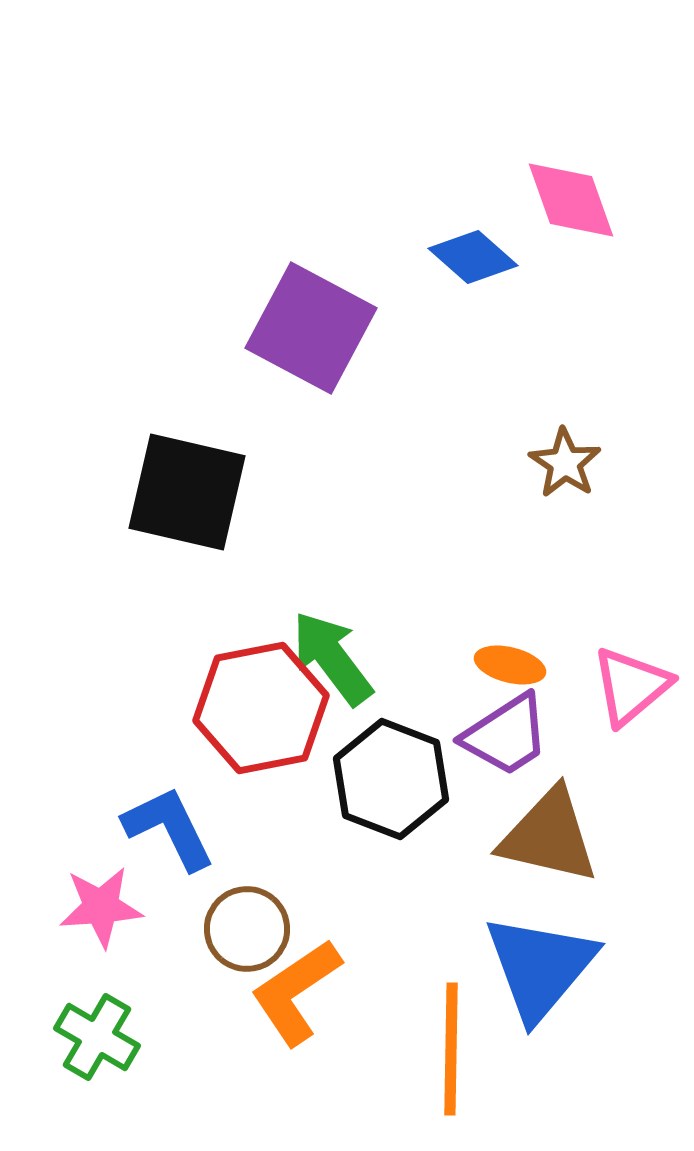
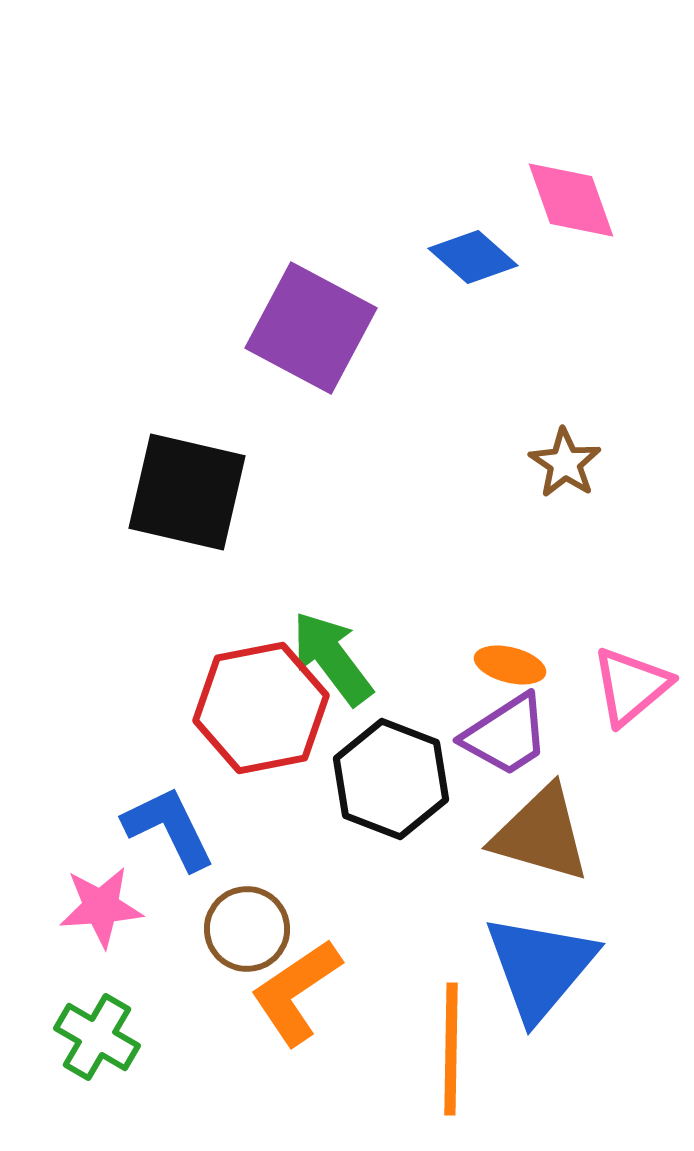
brown triangle: moved 8 px left, 2 px up; rotated 3 degrees clockwise
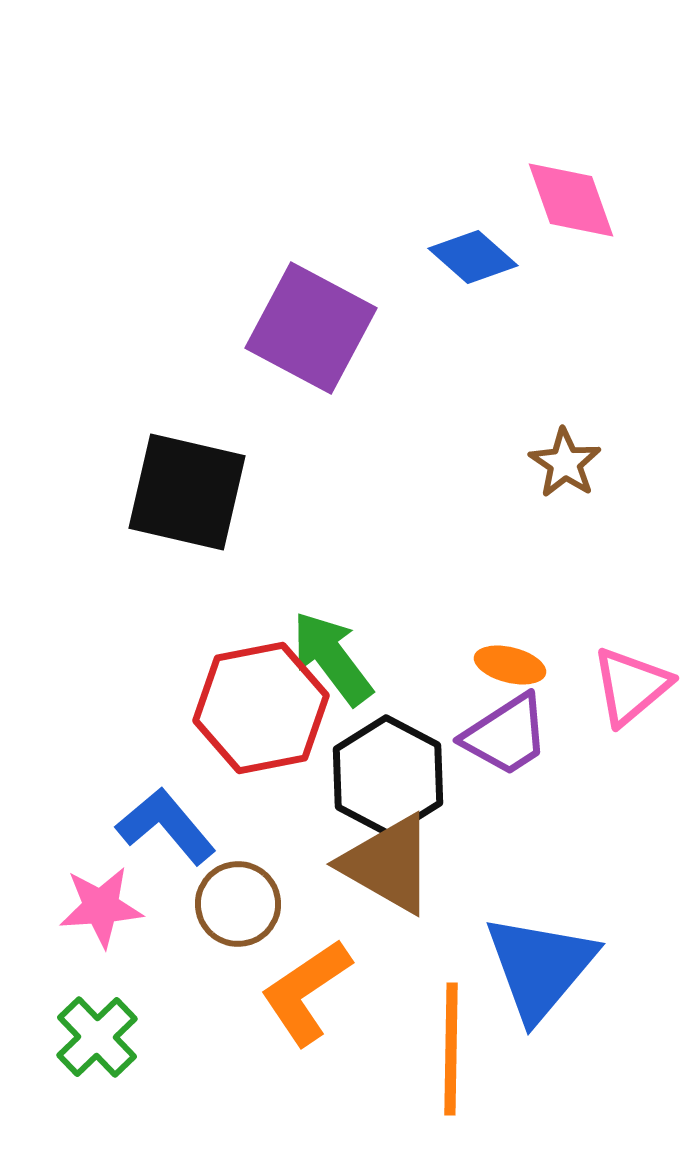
black hexagon: moved 3 px left, 3 px up; rotated 7 degrees clockwise
blue L-shape: moved 3 px left, 2 px up; rotated 14 degrees counterclockwise
brown triangle: moved 153 px left, 30 px down; rotated 14 degrees clockwise
brown circle: moved 9 px left, 25 px up
orange L-shape: moved 10 px right
green cross: rotated 16 degrees clockwise
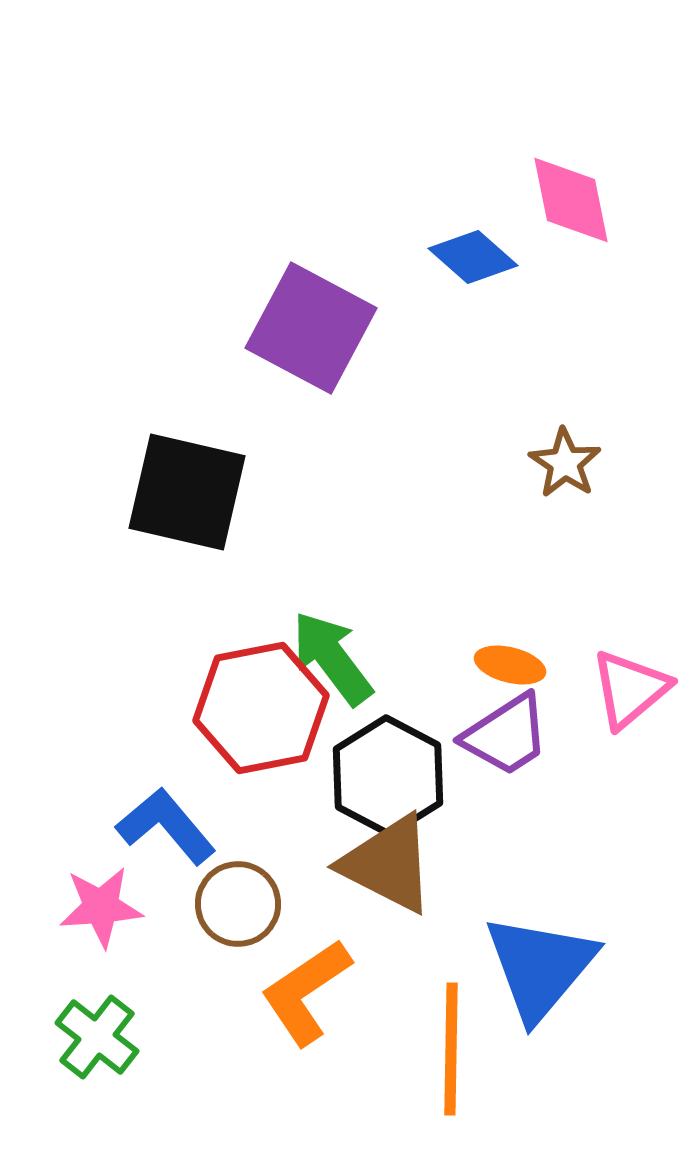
pink diamond: rotated 8 degrees clockwise
pink triangle: moved 1 px left, 3 px down
brown triangle: rotated 3 degrees counterclockwise
green cross: rotated 8 degrees counterclockwise
